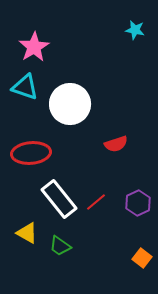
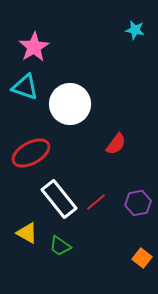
red semicircle: rotated 35 degrees counterclockwise
red ellipse: rotated 24 degrees counterclockwise
purple hexagon: rotated 15 degrees clockwise
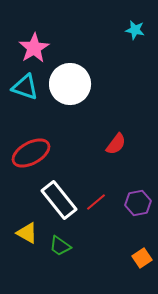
pink star: moved 1 px down
white circle: moved 20 px up
white rectangle: moved 1 px down
orange square: rotated 18 degrees clockwise
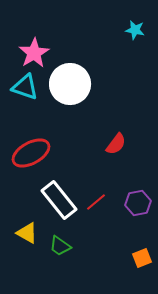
pink star: moved 5 px down
orange square: rotated 12 degrees clockwise
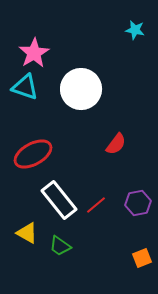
white circle: moved 11 px right, 5 px down
red ellipse: moved 2 px right, 1 px down
red line: moved 3 px down
